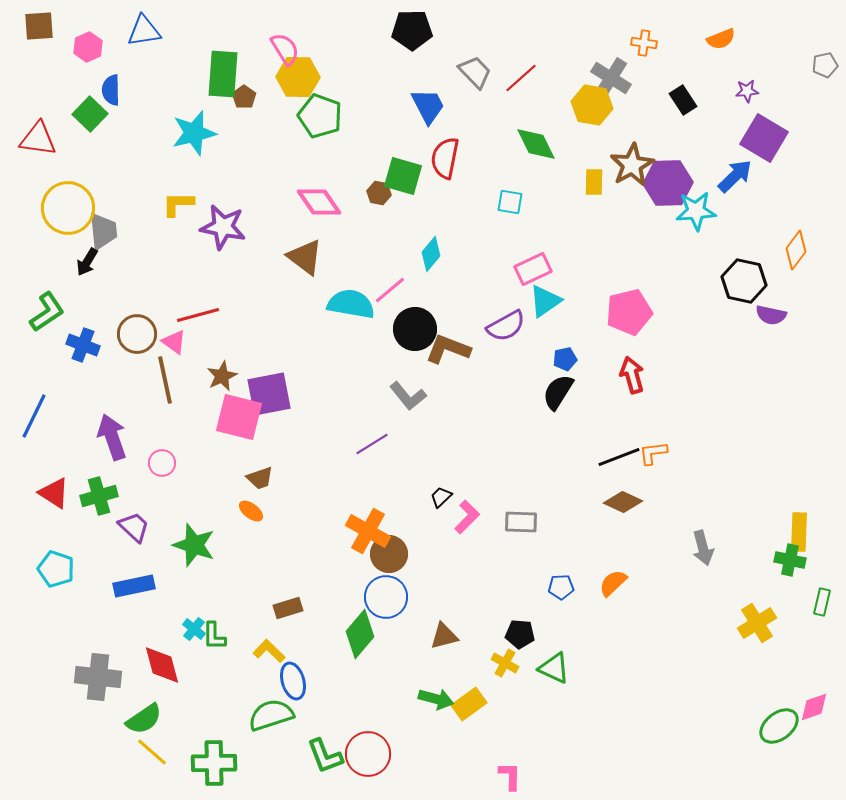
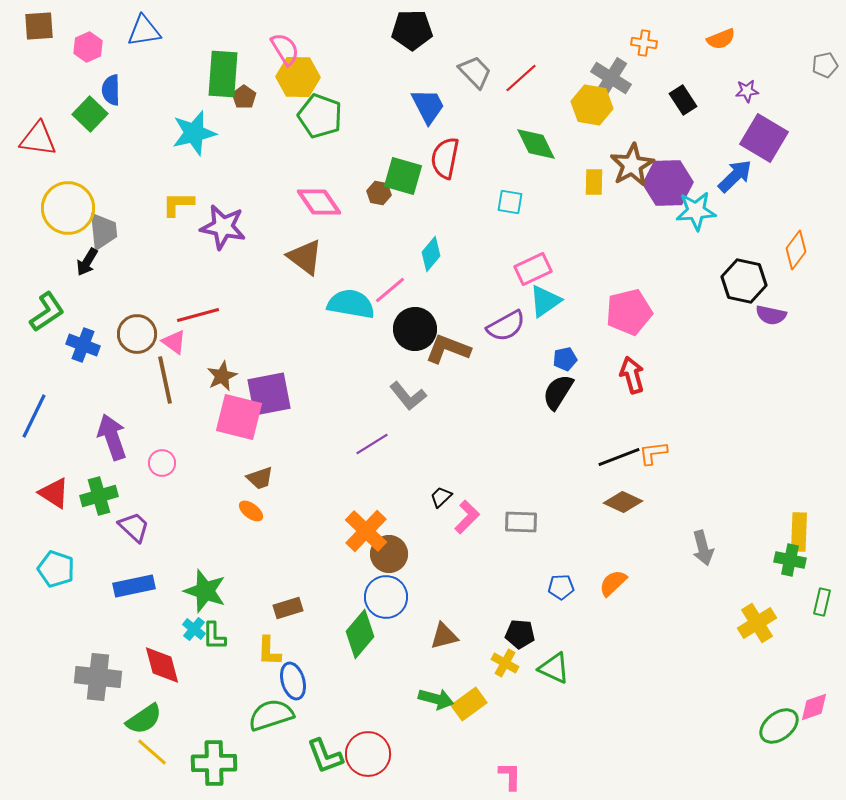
orange cross at (368, 531): moved 2 px left; rotated 15 degrees clockwise
green star at (194, 545): moved 11 px right, 46 px down
yellow L-shape at (269, 651): rotated 132 degrees counterclockwise
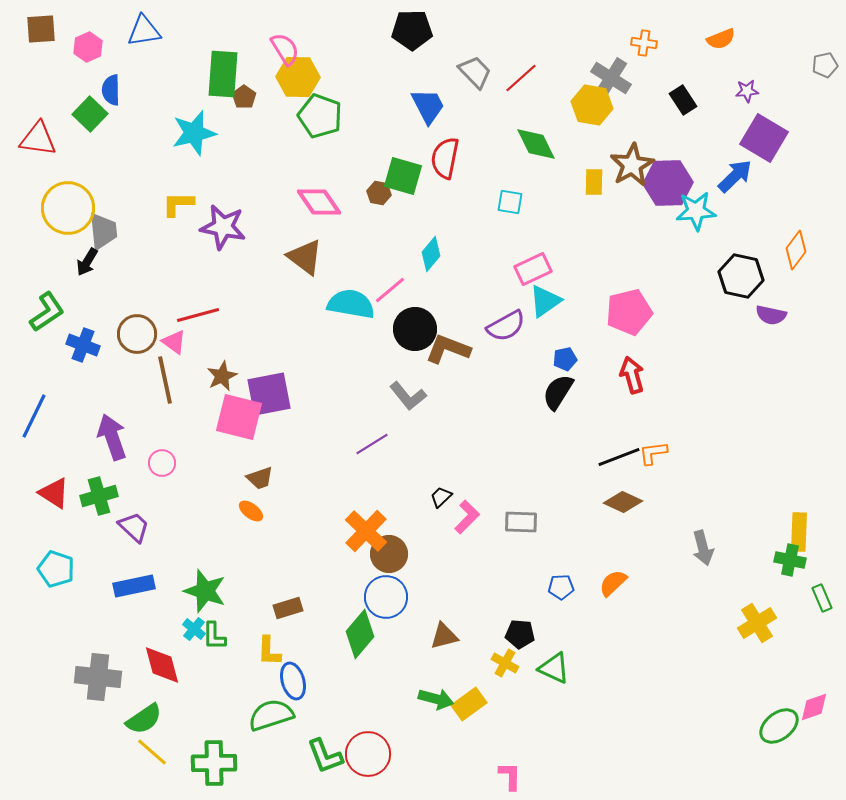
brown square at (39, 26): moved 2 px right, 3 px down
black hexagon at (744, 281): moved 3 px left, 5 px up
green rectangle at (822, 602): moved 4 px up; rotated 36 degrees counterclockwise
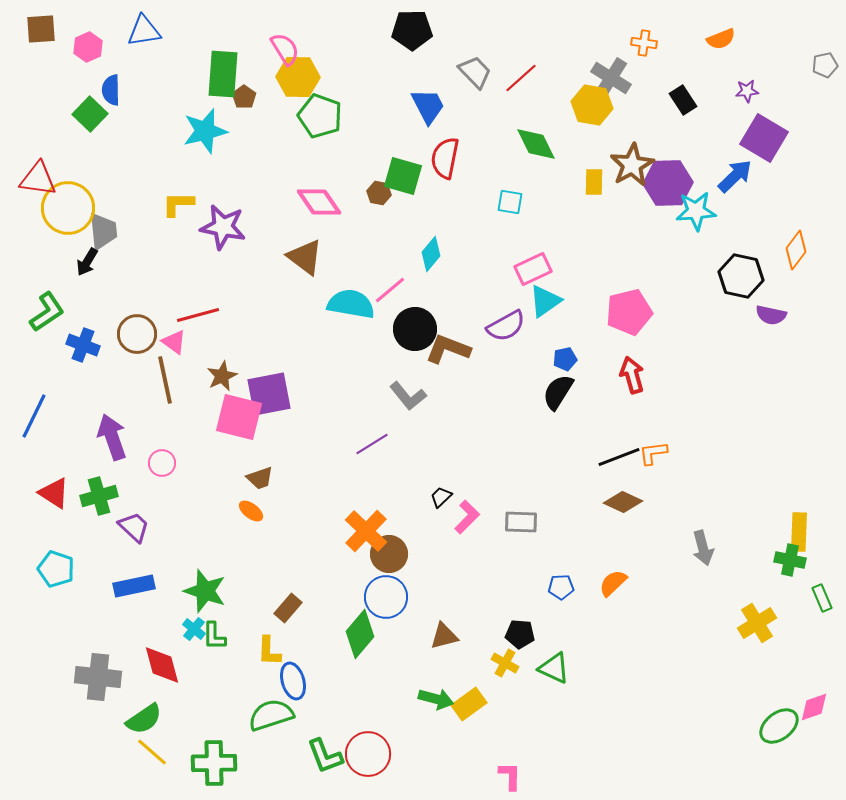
cyan star at (194, 133): moved 11 px right, 2 px up
red triangle at (38, 139): moved 40 px down
brown rectangle at (288, 608): rotated 32 degrees counterclockwise
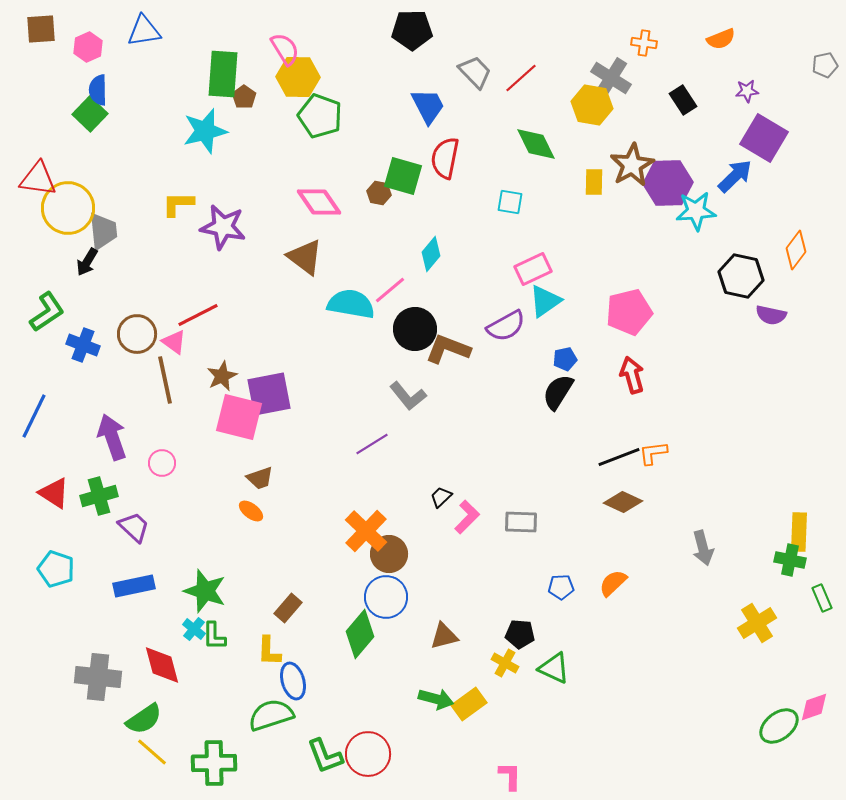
blue semicircle at (111, 90): moved 13 px left
red line at (198, 315): rotated 12 degrees counterclockwise
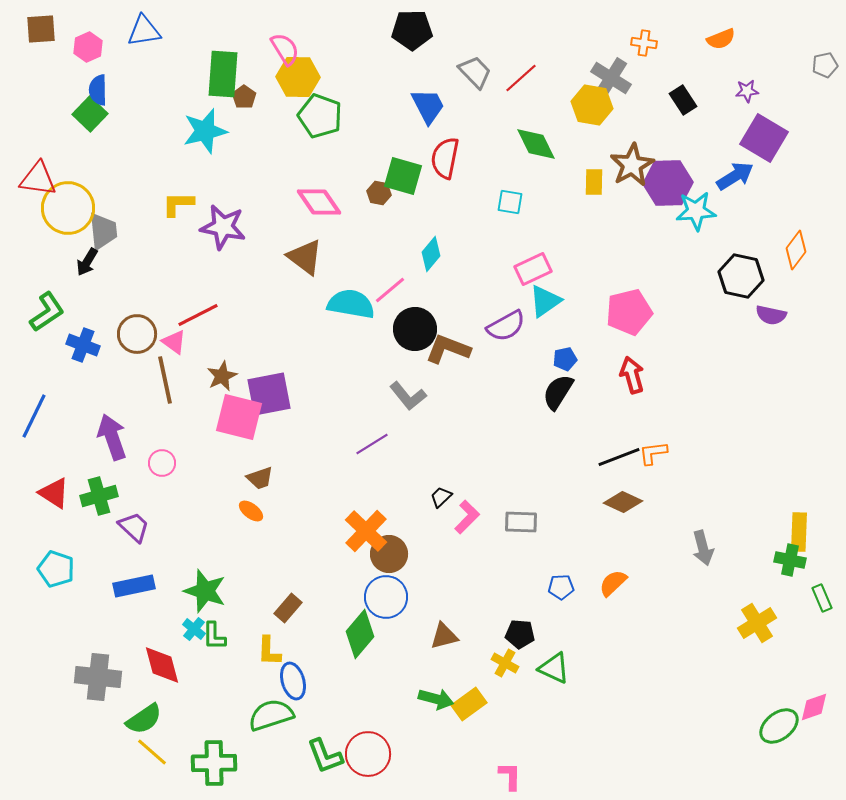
blue arrow at (735, 176): rotated 12 degrees clockwise
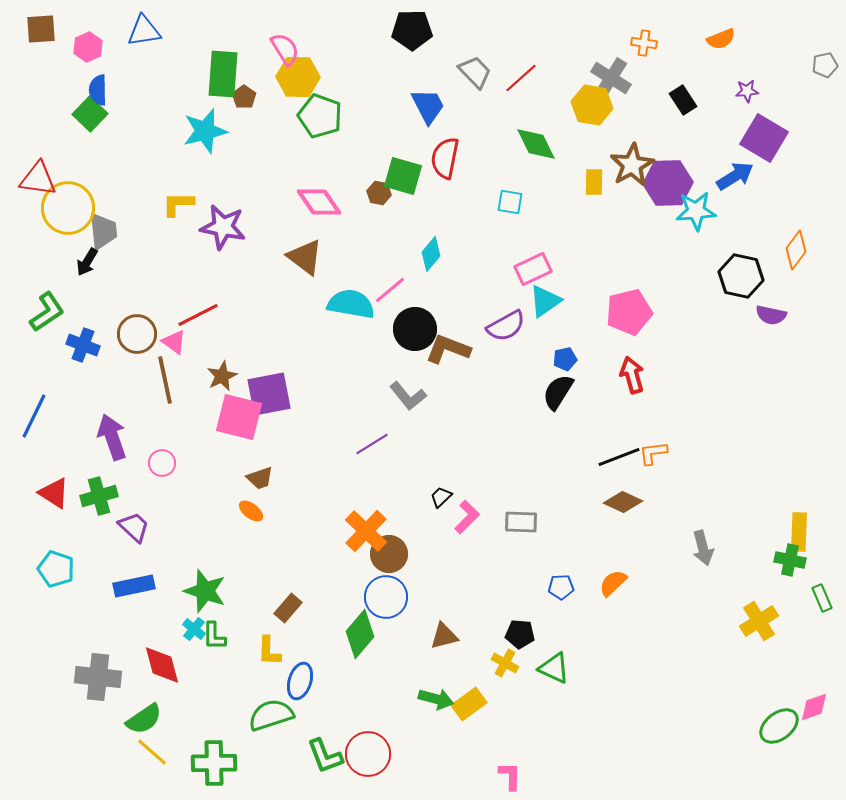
yellow cross at (757, 623): moved 2 px right, 2 px up
blue ellipse at (293, 681): moved 7 px right; rotated 33 degrees clockwise
